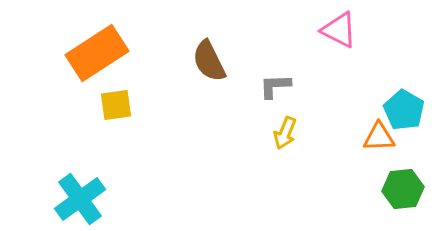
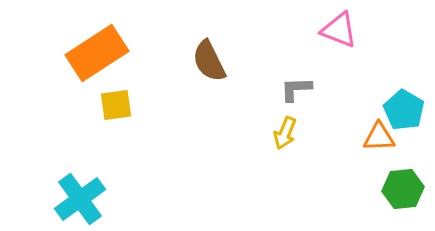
pink triangle: rotated 6 degrees counterclockwise
gray L-shape: moved 21 px right, 3 px down
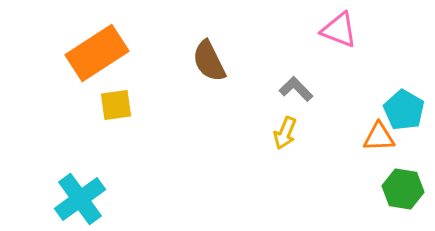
gray L-shape: rotated 48 degrees clockwise
green hexagon: rotated 15 degrees clockwise
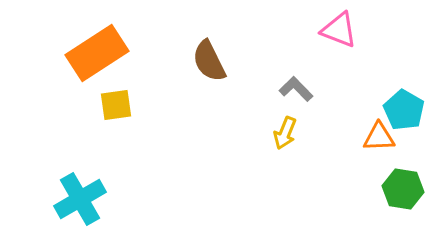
cyan cross: rotated 6 degrees clockwise
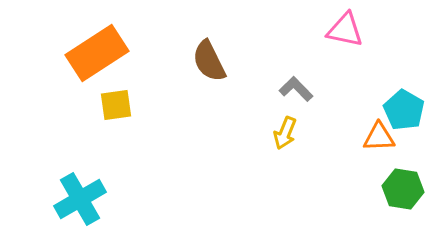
pink triangle: moved 6 px right; rotated 9 degrees counterclockwise
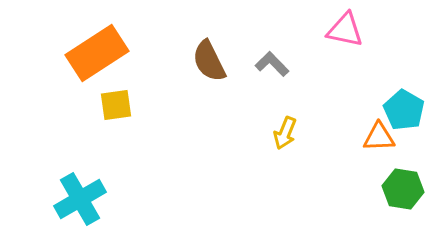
gray L-shape: moved 24 px left, 25 px up
